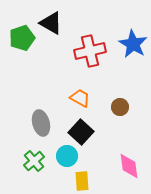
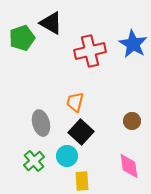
orange trapezoid: moved 5 px left, 4 px down; rotated 105 degrees counterclockwise
brown circle: moved 12 px right, 14 px down
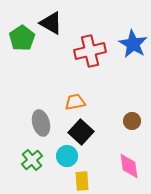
green pentagon: rotated 15 degrees counterclockwise
orange trapezoid: rotated 65 degrees clockwise
green cross: moved 2 px left, 1 px up
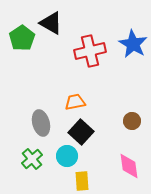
green cross: moved 1 px up
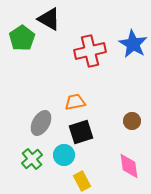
black triangle: moved 2 px left, 4 px up
gray ellipse: rotated 45 degrees clockwise
black square: rotated 30 degrees clockwise
cyan circle: moved 3 px left, 1 px up
yellow rectangle: rotated 24 degrees counterclockwise
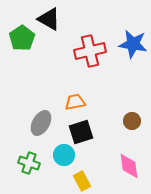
blue star: rotated 20 degrees counterclockwise
green cross: moved 3 px left, 4 px down; rotated 30 degrees counterclockwise
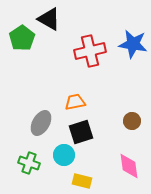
yellow rectangle: rotated 48 degrees counterclockwise
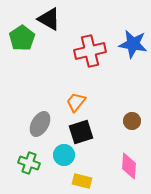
orange trapezoid: moved 1 px right; rotated 40 degrees counterclockwise
gray ellipse: moved 1 px left, 1 px down
pink diamond: rotated 12 degrees clockwise
